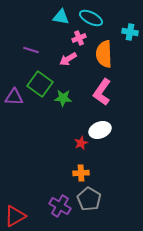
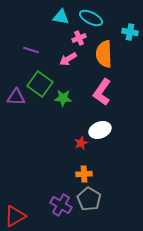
purple triangle: moved 2 px right
orange cross: moved 3 px right, 1 px down
purple cross: moved 1 px right, 1 px up
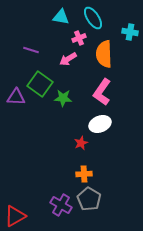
cyan ellipse: moved 2 px right; rotated 30 degrees clockwise
white ellipse: moved 6 px up
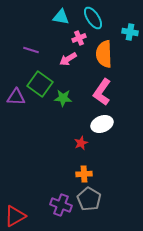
white ellipse: moved 2 px right
purple cross: rotated 10 degrees counterclockwise
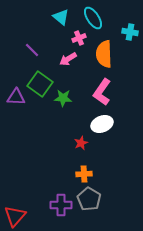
cyan triangle: rotated 30 degrees clockwise
purple line: moved 1 px right; rotated 28 degrees clockwise
purple cross: rotated 20 degrees counterclockwise
red triangle: rotated 20 degrees counterclockwise
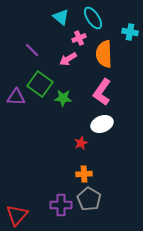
red triangle: moved 2 px right, 1 px up
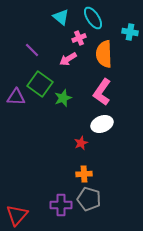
green star: rotated 24 degrees counterclockwise
gray pentagon: rotated 15 degrees counterclockwise
